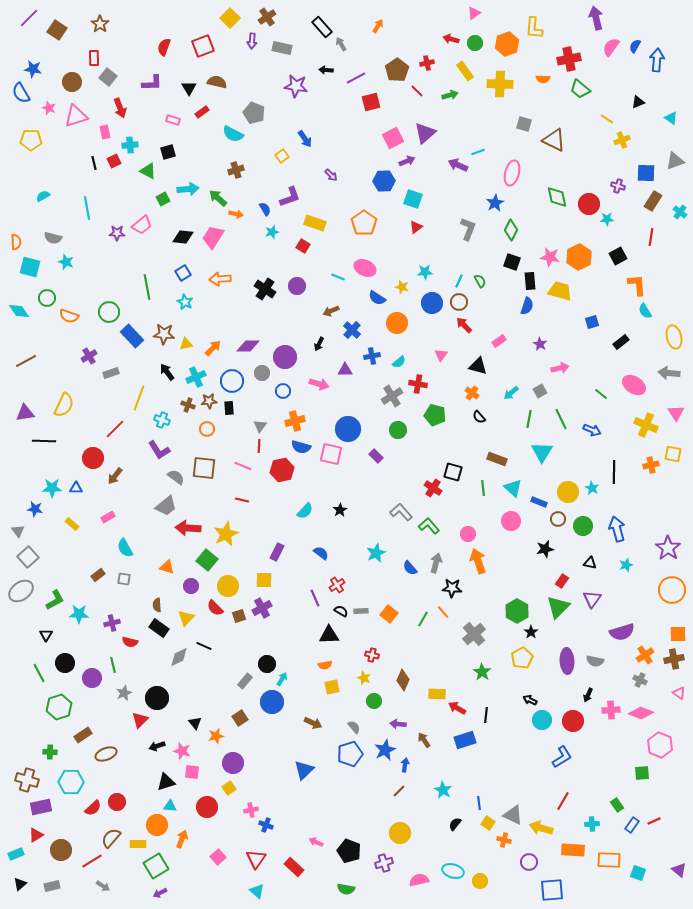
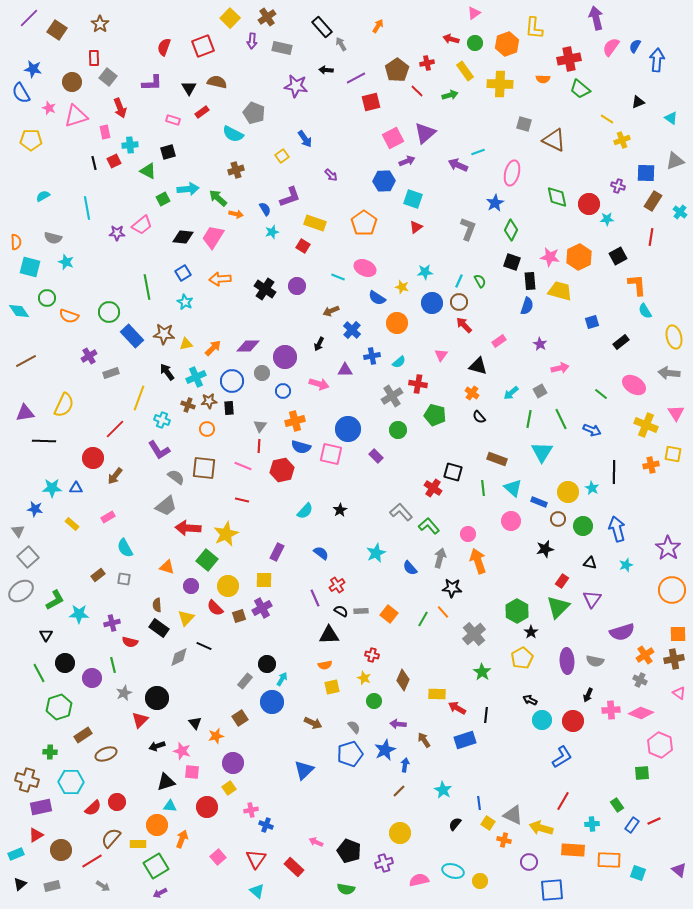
gray arrow at (436, 563): moved 4 px right, 5 px up
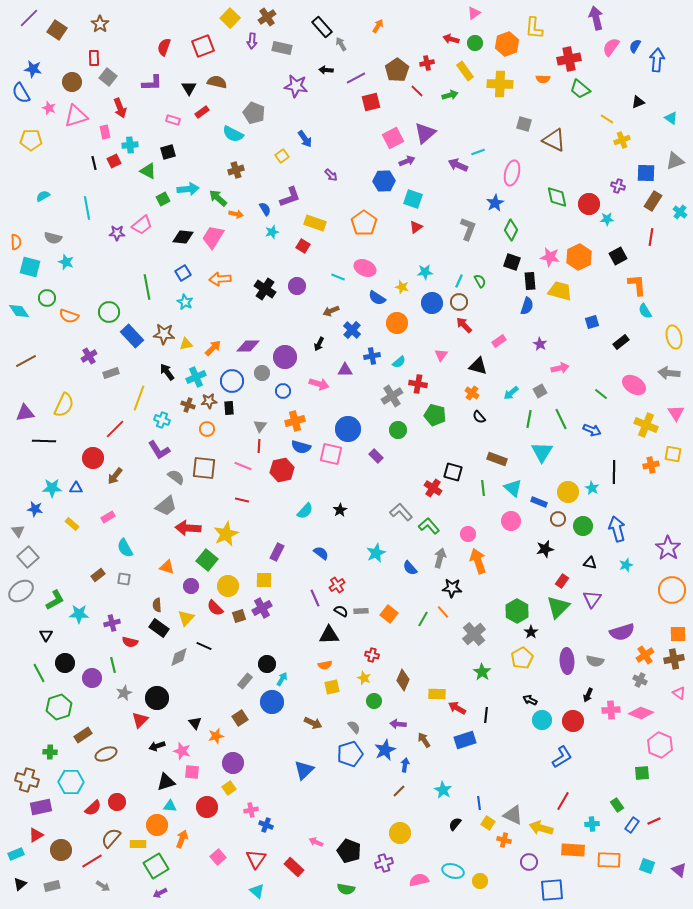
cyan square at (638, 873): moved 9 px right, 7 px up
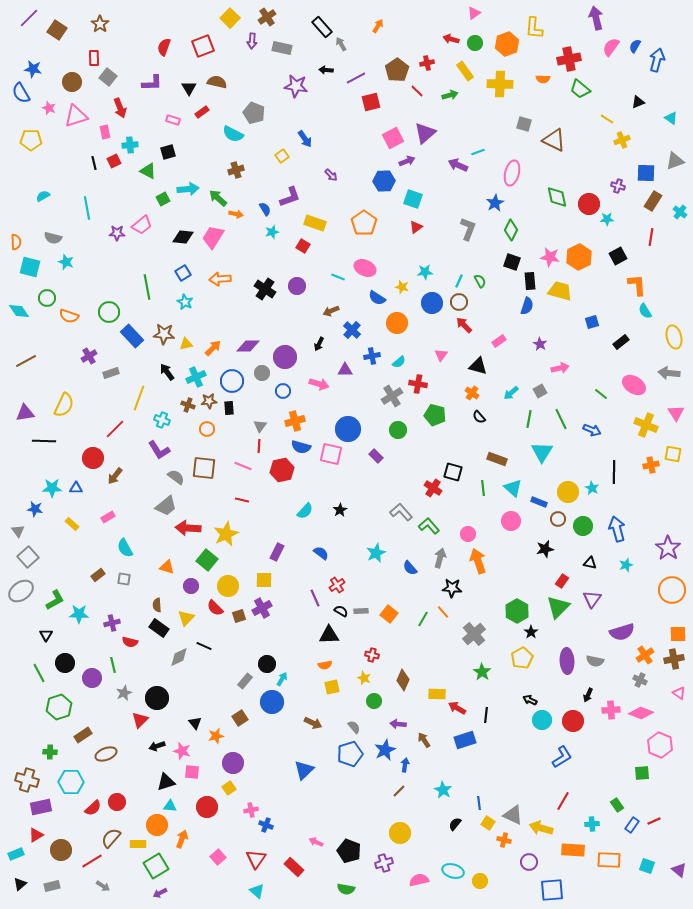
blue arrow at (657, 60): rotated 10 degrees clockwise
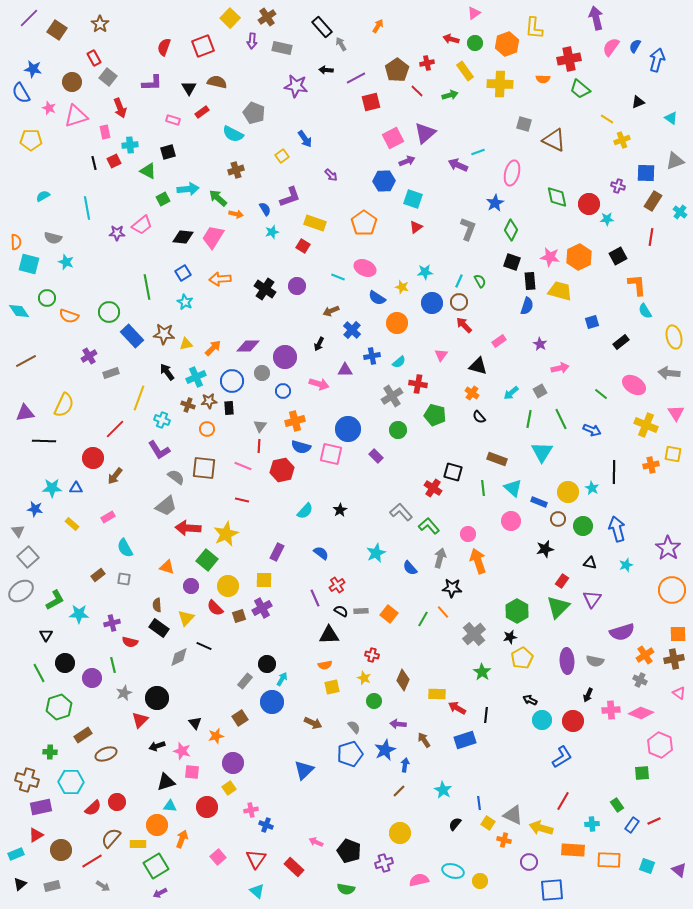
red rectangle at (94, 58): rotated 28 degrees counterclockwise
cyan square at (30, 267): moved 1 px left, 3 px up
black star at (531, 632): moved 21 px left, 5 px down; rotated 24 degrees clockwise
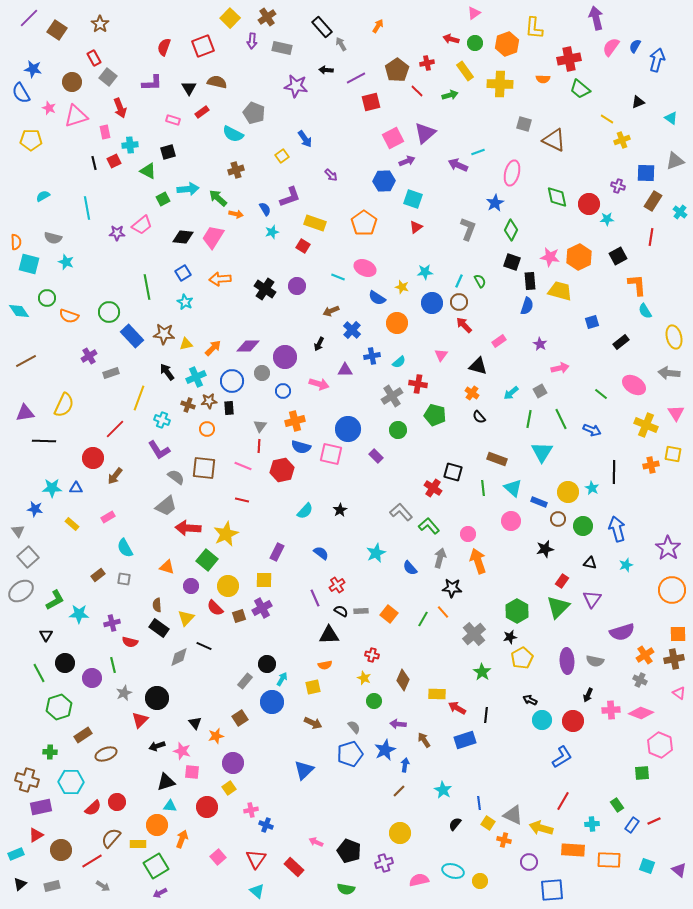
yellow square at (332, 687): moved 19 px left
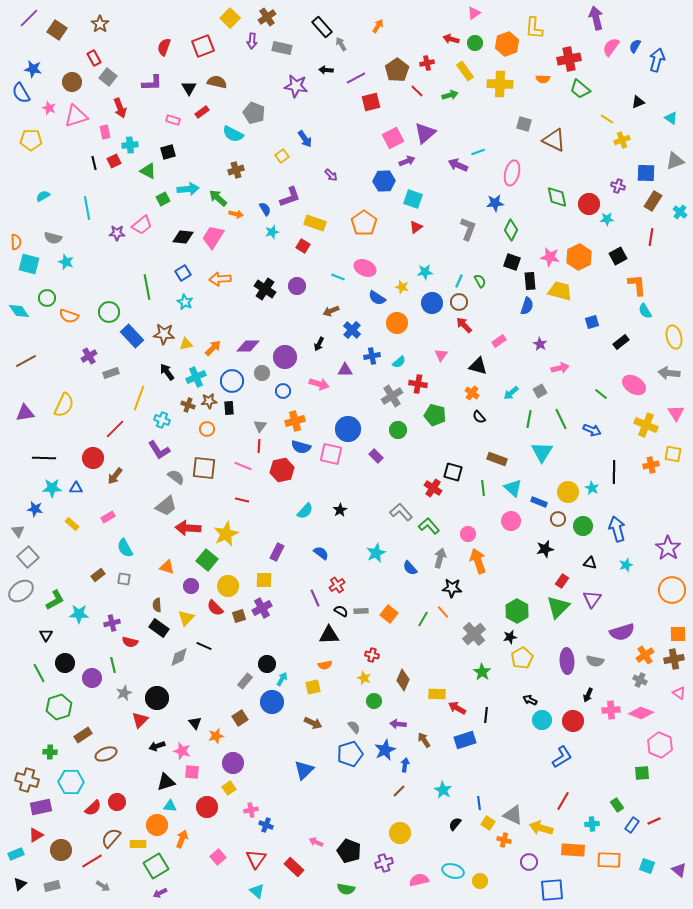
blue star at (495, 203): rotated 24 degrees clockwise
black line at (44, 441): moved 17 px down
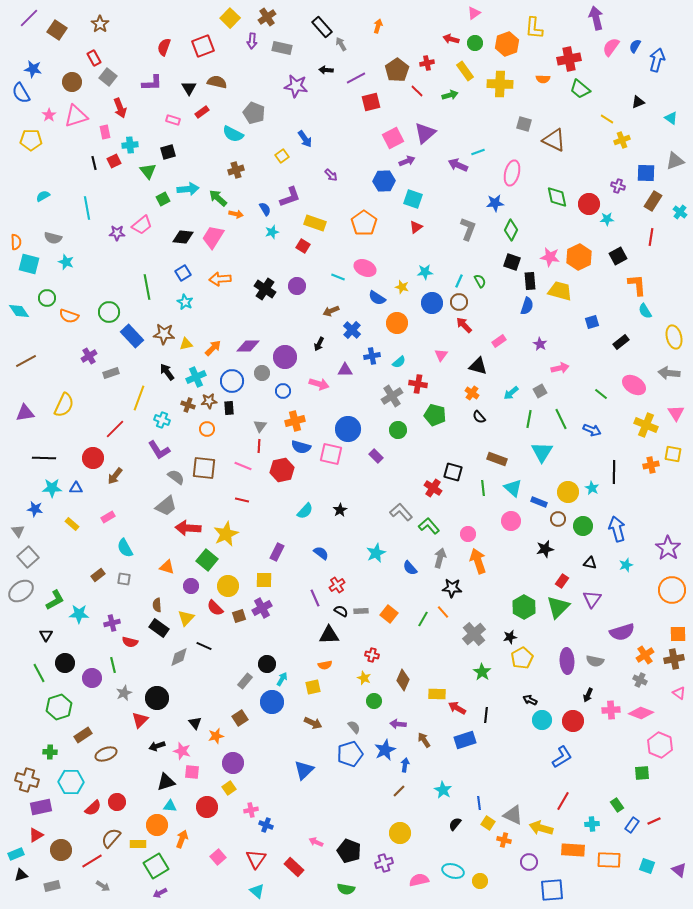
orange arrow at (378, 26): rotated 16 degrees counterclockwise
pink star at (49, 108): moved 7 px down; rotated 16 degrees clockwise
green triangle at (148, 171): rotated 24 degrees clockwise
green hexagon at (517, 611): moved 7 px right, 4 px up
black triangle at (20, 884): moved 1 px right, 9 px up; rotated 24 degrees clockwise
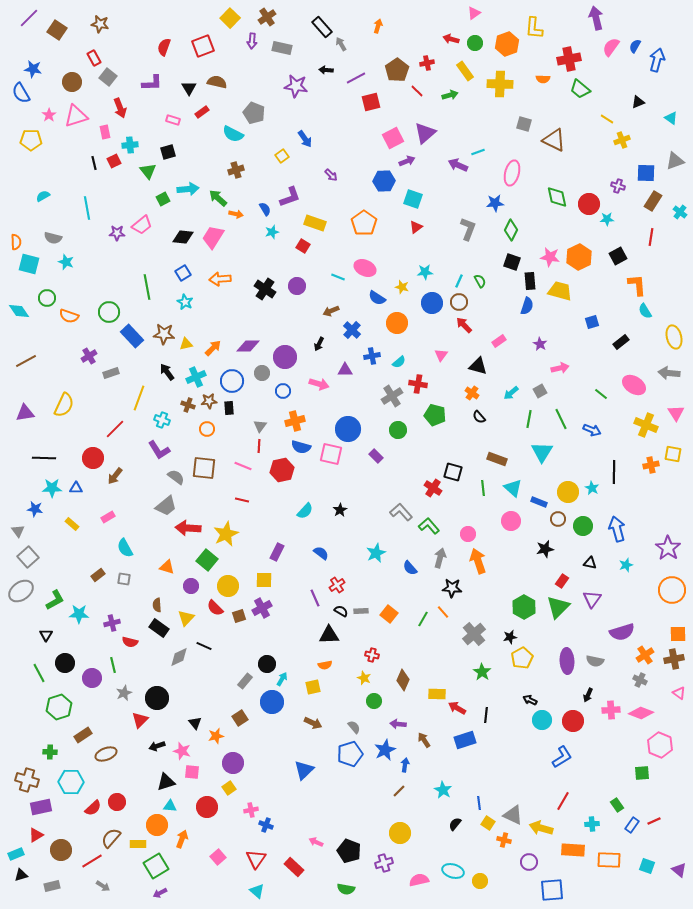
brown star at (100, 24): rotated 24 degrees counterclockwise
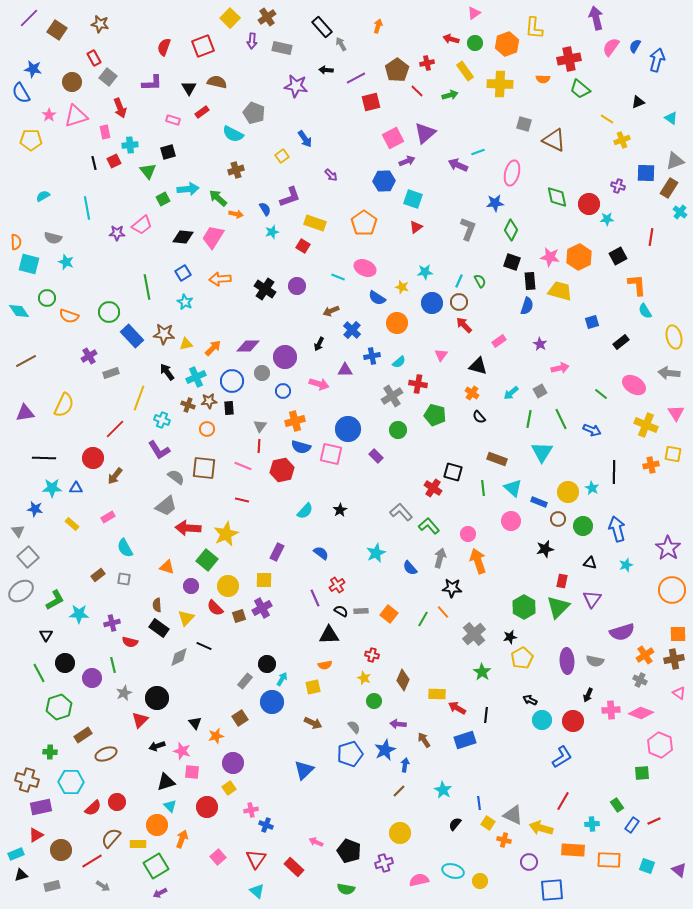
brown rectangle at (653, 201): moved 16 px right, 13 px up
red rectangle at (562, 581): rotated 24 degrees counterclockwise
cyan triangle at (170, 806): rotated 40 degrees clockwise
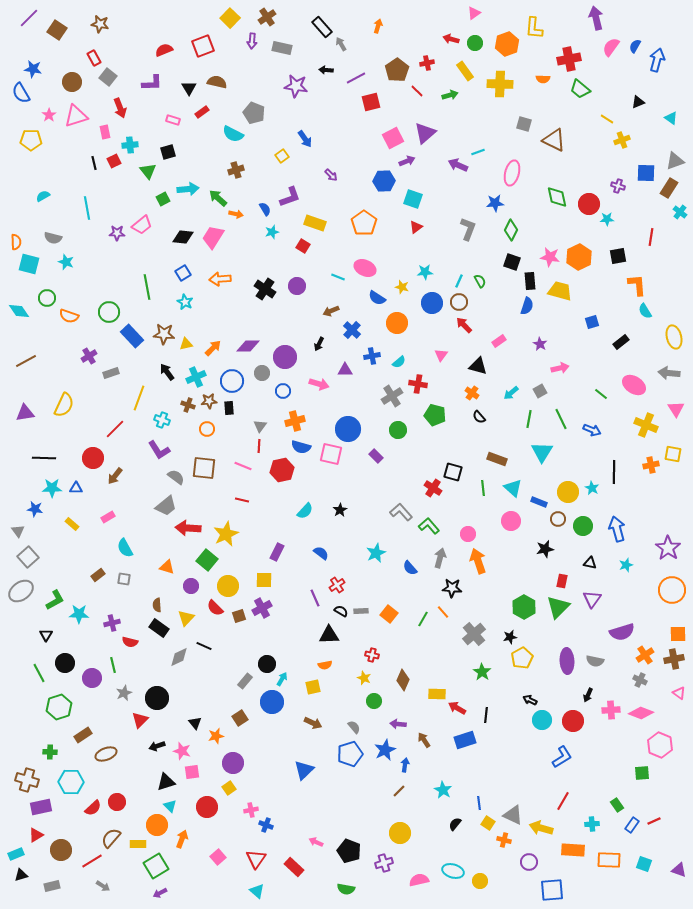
red semicircle at (164, 47): moved 3 px down; rotated 48 degrees clockwise
black square at (618, 256): rotated 18 degrees clockwise
pink triangle at (676, 413): moved 4 px up
pink square at (192, 772): rotated 14 degrees counterclockwise
cyan square at (647, 866): moved 3 px left, 2 px up
purple triangle at (679, 870): rotated 21 degrees counterclockwise
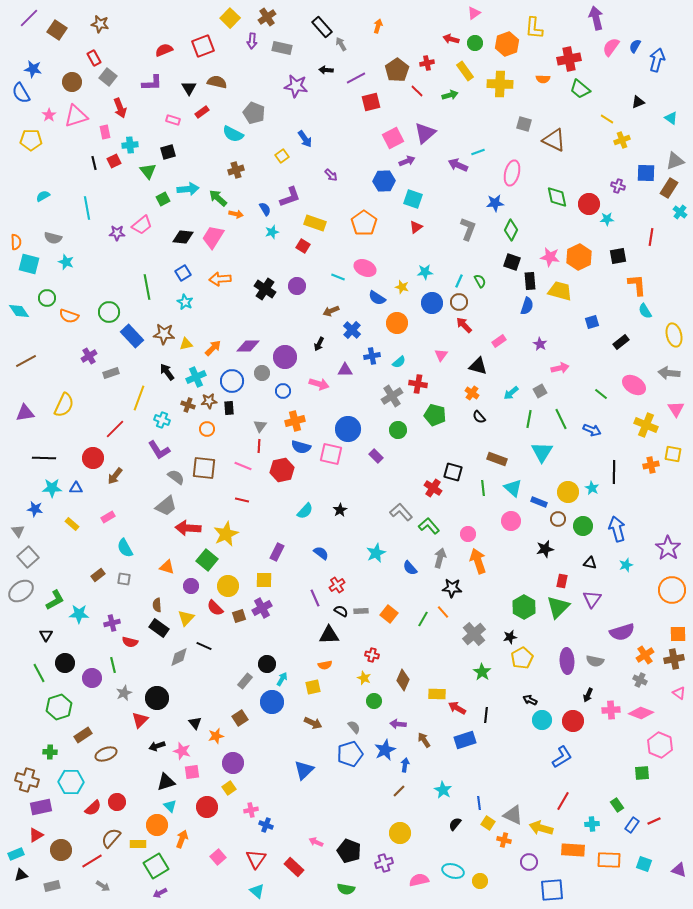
yellow ellipse at (674, 337): moved 2 px up
